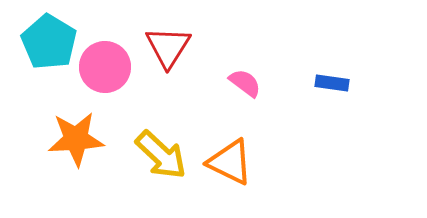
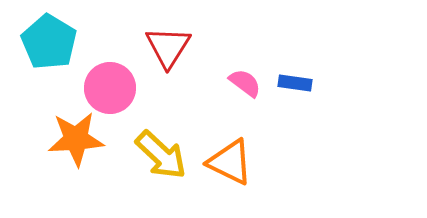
pink circle: moved 5 px right, 21 px down
blue rectangle: moved 37 px left
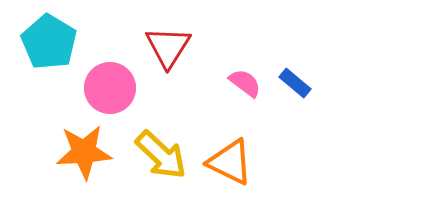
blue rectangle: rotated 32 degrees clockwise
orange star: moved 8 px right, 13 px down
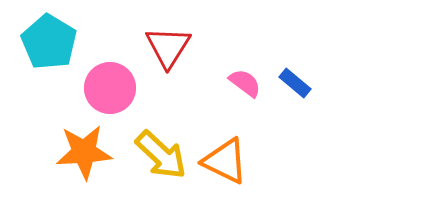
orange triangle: moved 5 px left, 1 px up
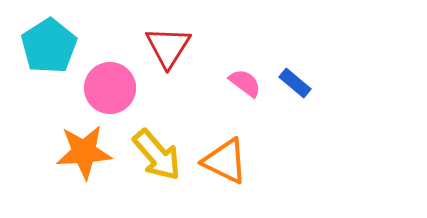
cyan pentagon: moved 4 px down; rotated 8 degrees clockwise
yellow arrow: moved 4 px left; rotated 6 degrees clockwise
